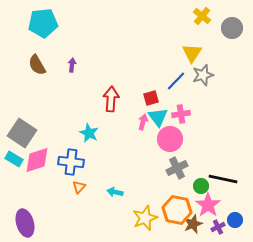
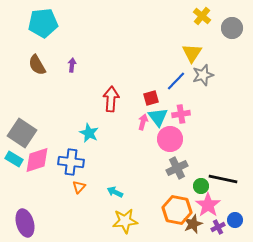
cyan arrow: rotated 14 degrees clockwise
yellow star: moved 20 px left, 3 px down; rotated 15 degrees clockwise
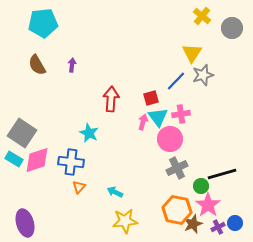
black line: moved 1 px left, 5 px up; rotated 28 degrees counterclockwise
blue circle: moved 3 px down
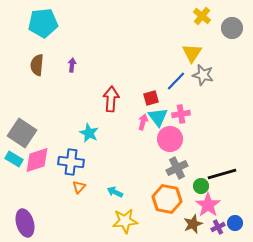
brown semicircle: rotated 35 degrees clockwise
gray star: rotated 30 degrees clockwise
orange hexagon: moved 10 px left, 11 px up
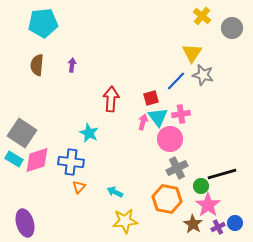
brown star: rotated 18 degrees counterclockwise
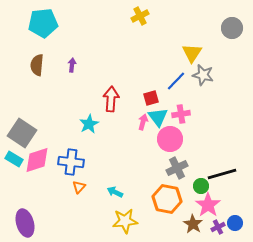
yellow cross: moved 62 px left; rotated 24 degrees clockwise
cyan star: moved 9 px up; rotated 18 degrees clockwise
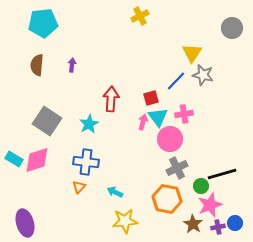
pink cross: moved 3 px right
gray square: moved 25 px right, 12 px up
blue cross: moved 15 px right
pink star: moved 2 px right; rotated 15 degrees clockwise
purple cross: rotated 16 degrees clockwise
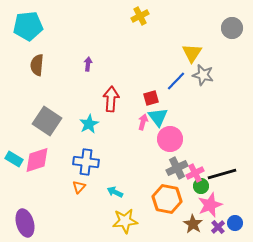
cyan pentagon: moved 15 px left, 3 px down
purple arrow: moved 16 px right, 1 px up
pink cross: moved 11 px right, 59 px down; rotated 18 degrees counterclockwise
purple cross: rotated 32 degrees counterclockwise
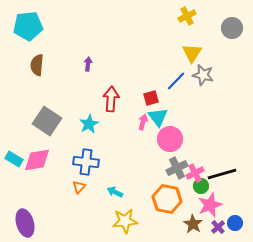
yellow cross: moved 47 px right
pink diamond: rotated 8 degrees clockwise
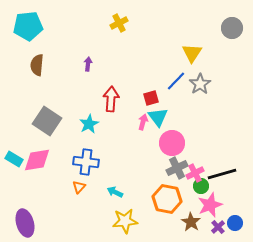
yellow cross: moved 68 px left, 7 px down
gray star: moved 3 px left, 9 px down; rotated 25 degrees clockwise
pink circle: moved 2 px right, 4 px down
brown star: moved 2 px left, 2 px up
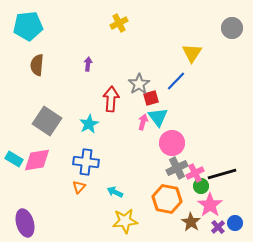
gray star: moved 61 px left
pink star: rotated 15 degrees counterclockwise
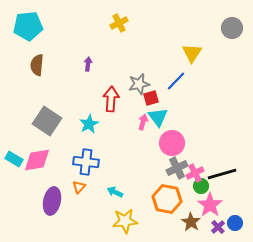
gray star: rotated 20 degrees clockwise
purple ellipse: moved 27 px right, 22 px up; rotated 28 degrees clockwise
